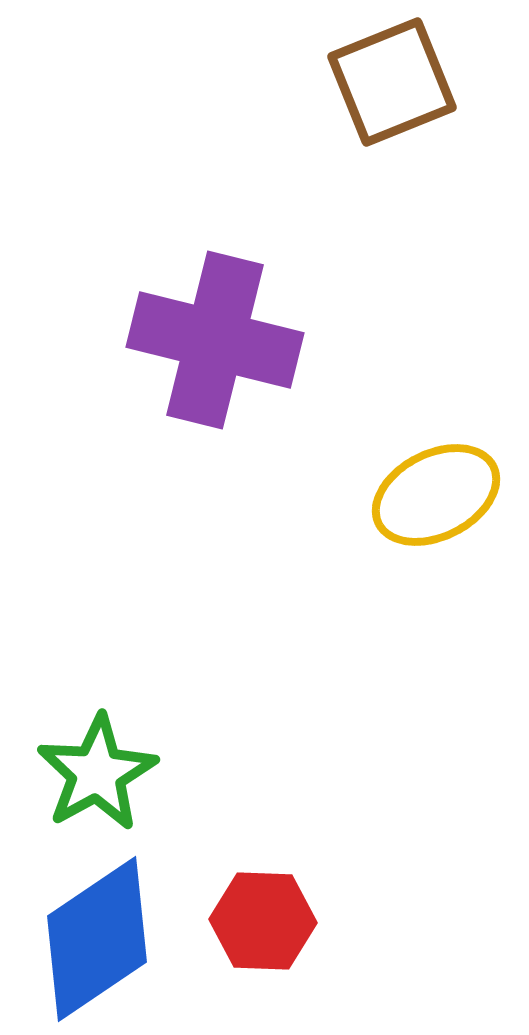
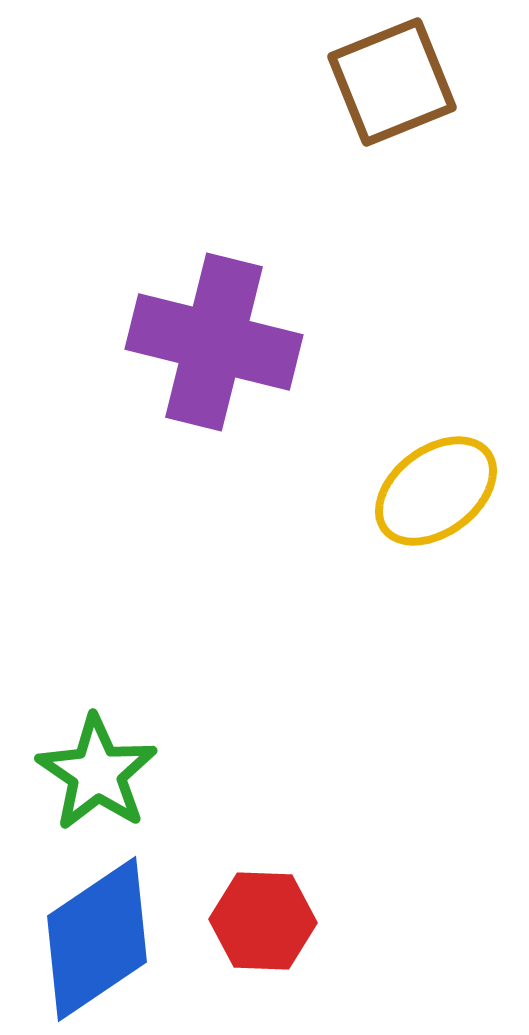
purple cross: moved 1 px left, 2 px down
yellow ellipse: moved 4 px up; rotated 10 degrees counterclockwise
green star: rotated 9 degrees counterclockwise
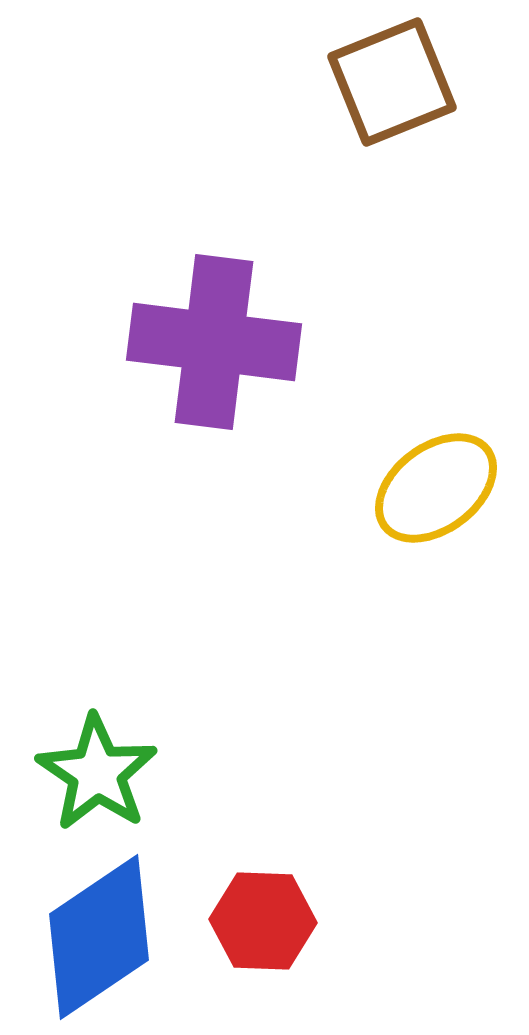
purple cross: rotated 7 degrees counterclockwise
yellow ellipse: moved 3 px up
blue diamond: moved 2 px right, 2 px up
